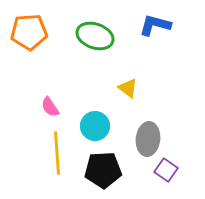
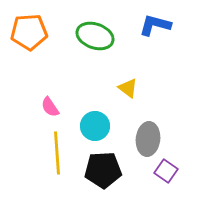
purple square: moved 1 px down
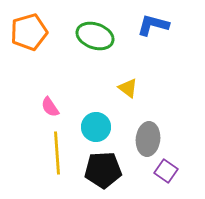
blue L-shape: moved 2 px left
orange pentagon: rotated 12 degrees counterclockwise
cyan circle: moved 1 px right, 1 px down
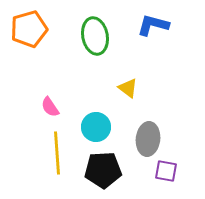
orange pentagon: moved 3 px up
green ellipse: rotated 60 degrees clockwise
purple square: rotated 25 degrees counterclockwise
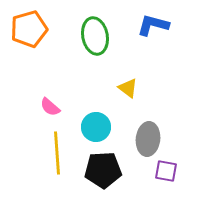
pink semicircle: rotated 15 degrees counterclockwise
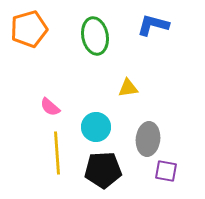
yellow triangle: rotated 45 degrees counterclockwise
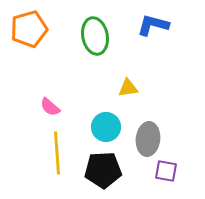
cyan circle: moved 10 px right
